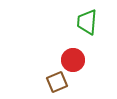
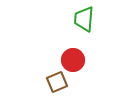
green trapezoid: moved 3 px left, 3 px up
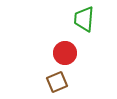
red circle: moved 8 px left, 7 px up
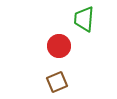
red circle: moved 6 px left, 7 px up
